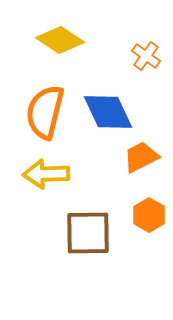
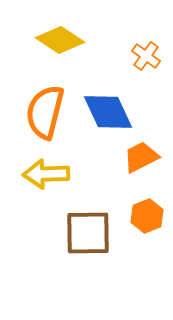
orange hexagon: moved 2 px left, 1 px down; rotated 8 degrees clockwise
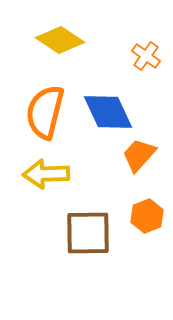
orange trapezoid: moved 2 px left, 2 px up; rotated 21 degrees counterclockwise
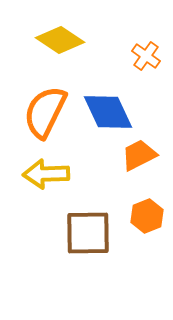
orange semicircle: rotated 12 degrees clockwise
orange trapezoid: rotated 21 degrees clockwise
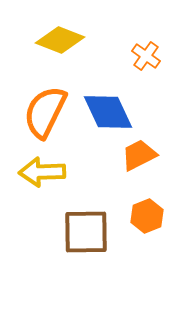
yellow diamond: rotated 12 degrees counterclockwise
yellow arrow: moved 4 px left, 2 px up
brown square: moved 2 px left, 1 px up
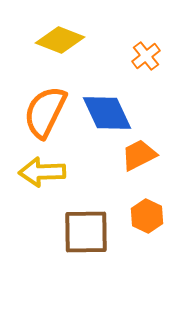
orange cross: rotated 16 degrees clockwise
blue diamond: moved 1 px left, 1 px down
orange hexagon: rotated 12 degrees counterclockwise
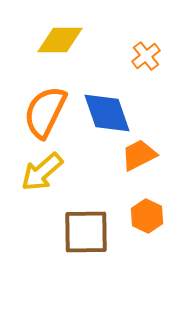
yellow diamond: rotated 21 degrees counterclockwise
blue diamond: rotated 6 degrees clockwise
yellow arrow: rotated 39 degrees counterclockwise
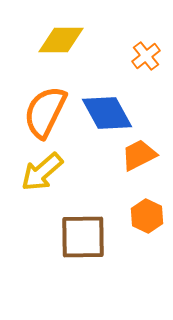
yellow diamond: moved 1 px right
blue diamond: rotated 10 degrees counterclockwise
brown square: moved 3 px left, 5 px down
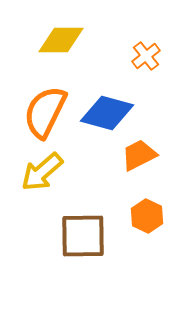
blue diamond: rotated 46 degrees counterclockwise
brown square: moved 1 px up
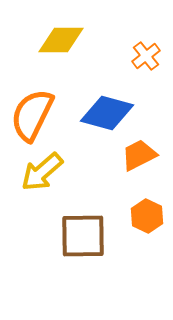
orange semicircle: moved 13 px left, 3 px down
